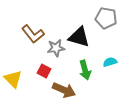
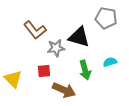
brown L-shape: moved 2 px right, 4 px up
red square: rotated 32 degrees counterclockwise
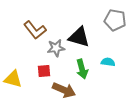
gray pentagon: moved 9 px right, 2 px down
cyan semicircle: moved 2 px left; rotated 24 degrees clockwise
green arrow: moved 3 px left, 1 px up
yellow triangle: rotated 30 degrees counterclockwise
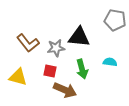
brown L-shape: moved 7 px left, 13 px down
black triangle: rotated 10 degrees counterclockwise
cyan semicircle: moved 2 px right
red square: moved 6 px right; rotated 16 degrees clockwise
yellow triangle: moved 5 px right, 2 px up
brown arrow: moved 1 px right
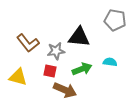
gray star: moved 3 px down
green arrow: rotated 96 degrees counterclockwise
